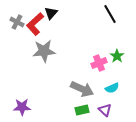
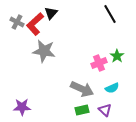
gray star: rotated 15 degrees clockwise
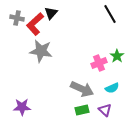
gray cross: moved 4 px up; rotated 16 degrees counterclockwise
gray star: moved 3 px left
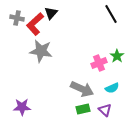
black line: moved 1 px right
green rectangle: moved 1 px right, 1 px up
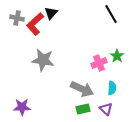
gray star: moved 2 px right, 9 px down
cyan semicircle: rotated 64 degrees counterclockwise
purple triangle: moved 1 px right, 1 px up
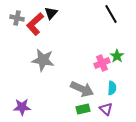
pink cross: moved 3 px right
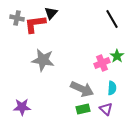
black line: moved 1 px right, 5 px down
red L-shape: rotated 35 degrees clockwise
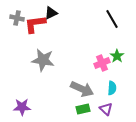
black triangle: rotated 24 degrees clockwise
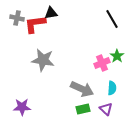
black triangle: rotated 16 degrees clockwise
